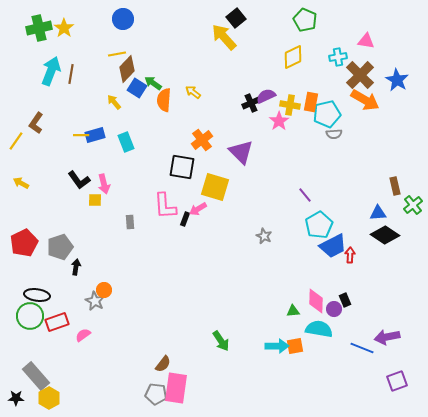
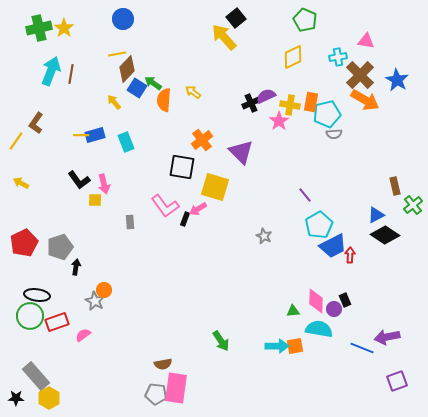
pink L-shape at (165, 206): rotated 32 degrees counterclockwise
blue triangle at (378, 213): moved 2 px left, 2 px down; rotated 24 degrees counterclockwise
brown semicircle at (163, 364): rotated 42 degrees clockwise
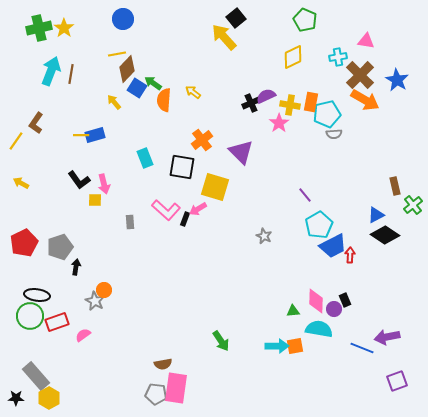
pink star at (279, 121): moved 2 px down
cyan rectangle at (126, 142): moved 19 px right, 16 px down
pink L-shape at (165, 206): moved 1 px right, 4 px down; rotated 12 degrees counterclockwise
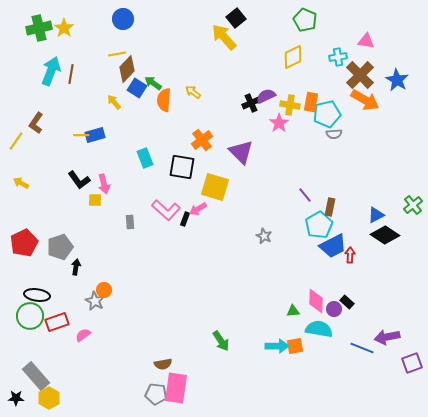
brown rectangle at (395, 186): moved 65 px left, 21 px down; rotated 24 degrees clockwise
black rectangle at (345, 300): moved 2 px right, 2 px down; rotated 24 degrees counterclockwise
purple square at (397, 381): moved 15 px right, 18 px up
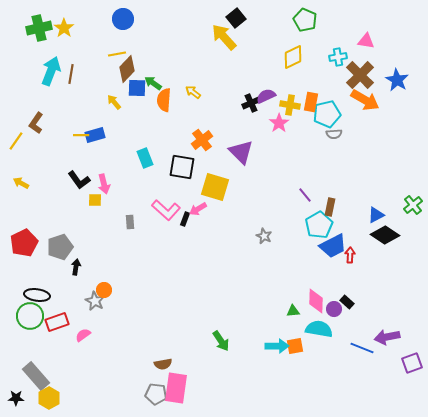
blue square at (137, 88): rotated 30 degrees counterclockwise
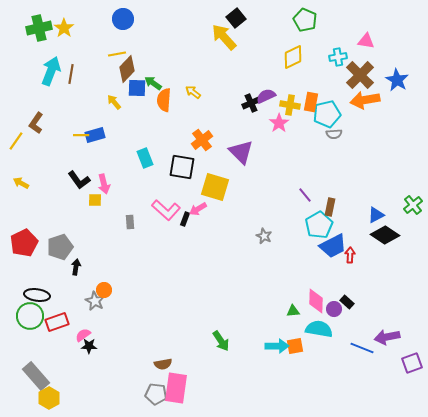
orange arrow at (365, 100): rotated 140 degrees clockwise
black star at (16, 398): moved 73 px right, 52 px up
